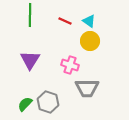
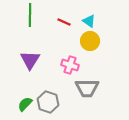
red line: moved 1 px left, 1 px down
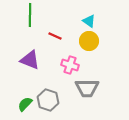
red line: moved 9 px left, 14 px down
yellow circle: moved 1 px left
purple triangle: rotated 40 degrees counterclockwise
gray hexagon: moved 2 px up
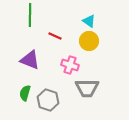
green semicircle: moved 11 px up; rotated 28 degrees counterclockwise
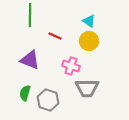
pink cross: moved 1 px right, 1 px down
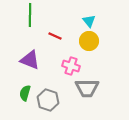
cyan triangle: rotated 16 degrees clockwise
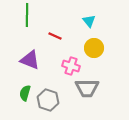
green line: moved 3 px left
yellow circle: moved 5 px right, 7 px down
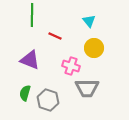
green line: moved 5 px right
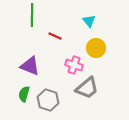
yellow circle: moved 2 px right
purple triangle: moved 6 px down
pink cross: moved 3 px right, 1 px up
gray trapezoid: rotated 40 degrees counterclockwise
green semicircle: moved 1 px left, 1 px down
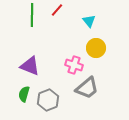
red line: moved 2 px right, 26 px up; rotated 72 degrees counterclockwise
gray hexagon: rotated 20 degrees clockwise
